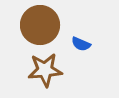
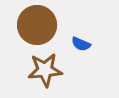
brown circle: moved 3 px left
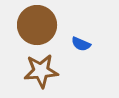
brown star: moved 4 px left, 1 px down
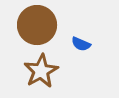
brown star: rotated 24 degrees counterclockwise
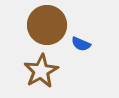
brown circle: moved 10 px right
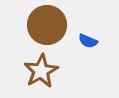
blue semicircle: moved 7 px right, 3 px up
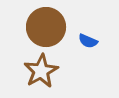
brown circle: moved 1 px left, 2 px down
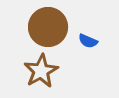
brown circle: moved 2 px right
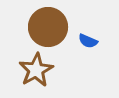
brown star: moved 5 px left, 1 px up
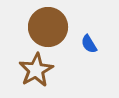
blue semicircle: moved 1 px right, 3 px down; rotated 36 degrees clockwise
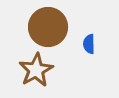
blue semicircle: rotated 30 degrees clockwise
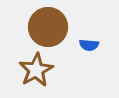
blue semicircle: moved 1 px down; rotated 84 degrees counterclockwise
